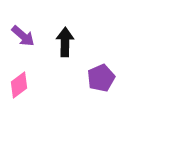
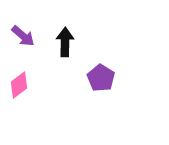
purple pentagon: rotated 16 degrees counterclockwise
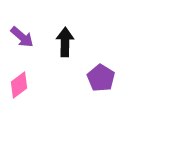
purple arrow: moved 1 px left, 1 px down
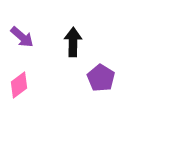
black arrow: moved 8 px right
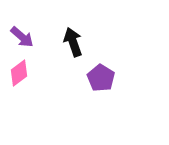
black arrow: rotated 20 degrees counterclockwise
pink diamond: moved 12 px up
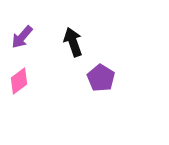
purple arrow: rotated 90 degrees clockwise
pink diamond: moved 8 px down
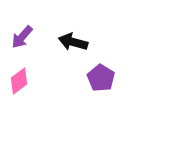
black arrow: rotated 56 degrees counterclockwise
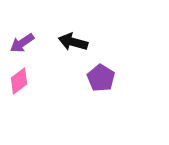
purple arrow: moved 6 px down; rotated 15 degrees clockwise
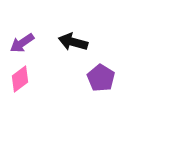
pink diamond: moved 1 px right, 2 px up
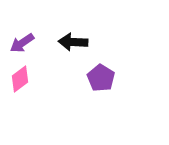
black arrow: rotated 12 degrees counterclockwise
